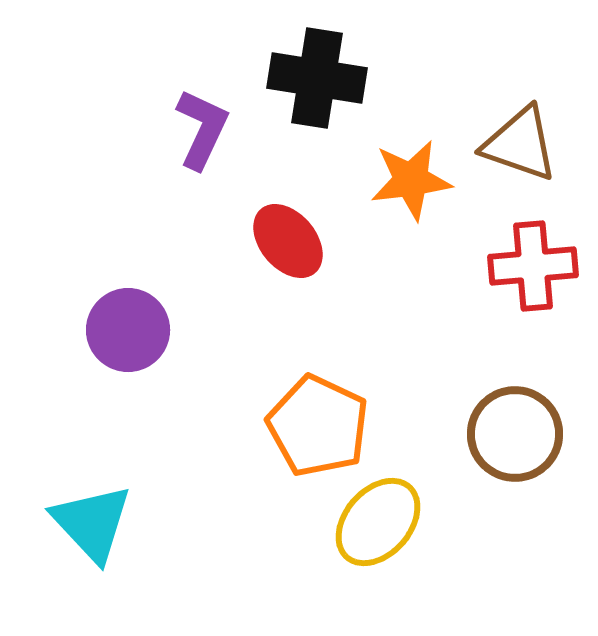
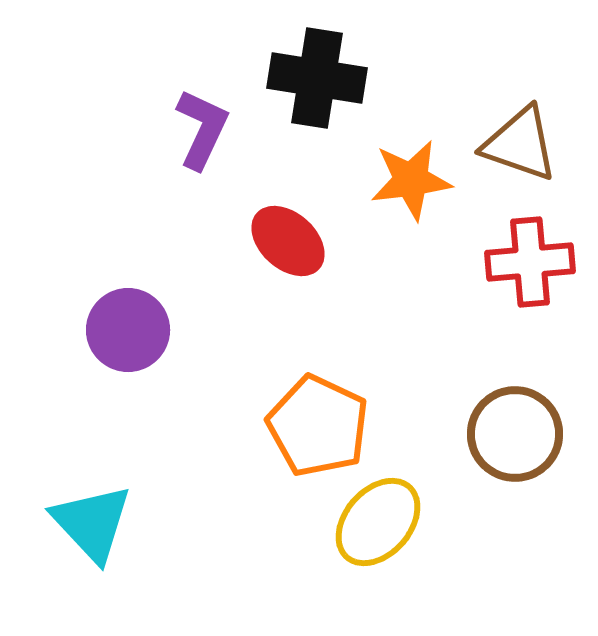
red ellipse: rotated 8 degrees counterclockwise
red cross: moved 3 px left, 4 px up
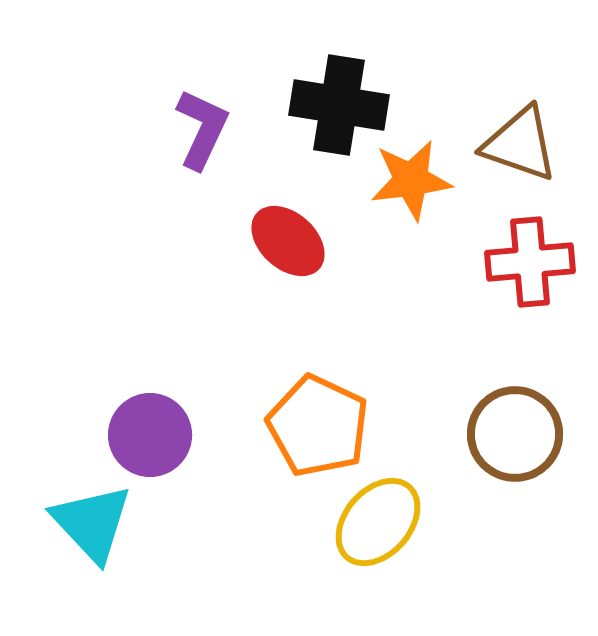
black cross: moved 22 px right, 27 px down
purple circle: moved 22 px right, 105 px down
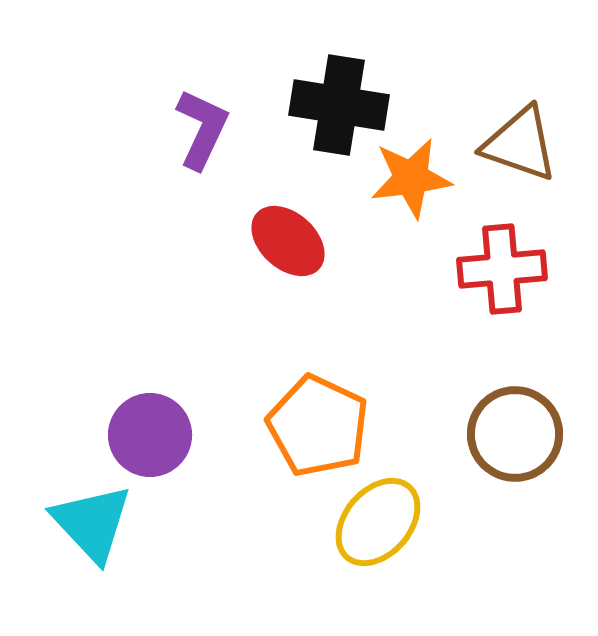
orange star: moved 2 px up
red cross: moved 28 px left, 7 px down
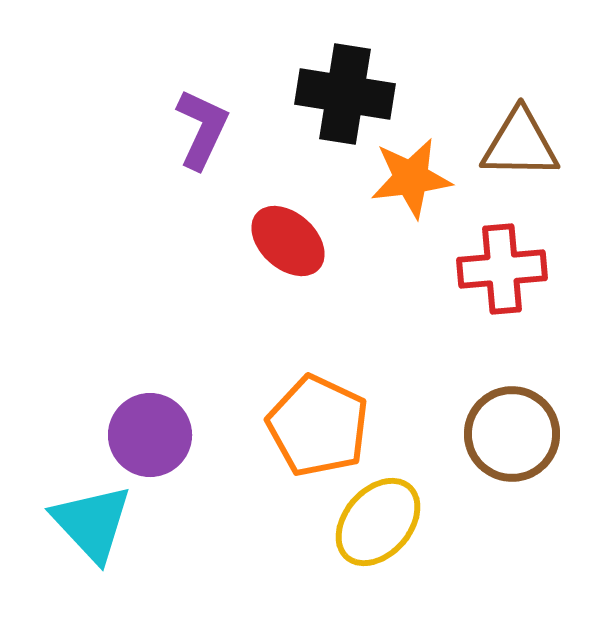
black cross: moved 6 px right, 11 px up
brown triangle: rotated 18 degrees counterclockwise
brown circle: moved 3 px left
